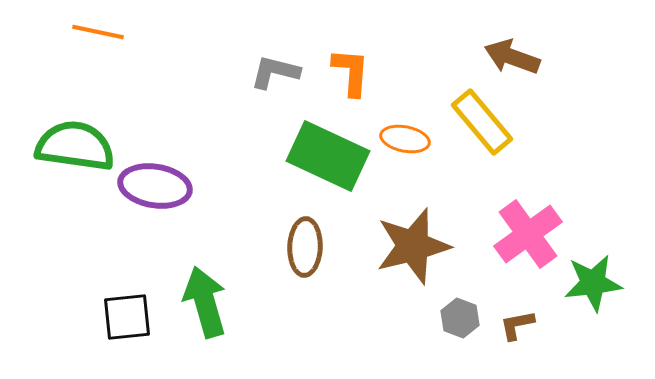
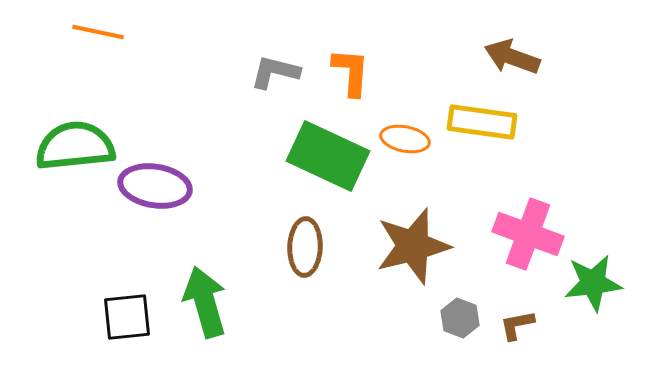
yellow rectangle: rotated 42 degrees counterclockwise
green semicircle: rotated 14 degrees counterclockwise
pink cross: rotated 34 degrees counterclockwise
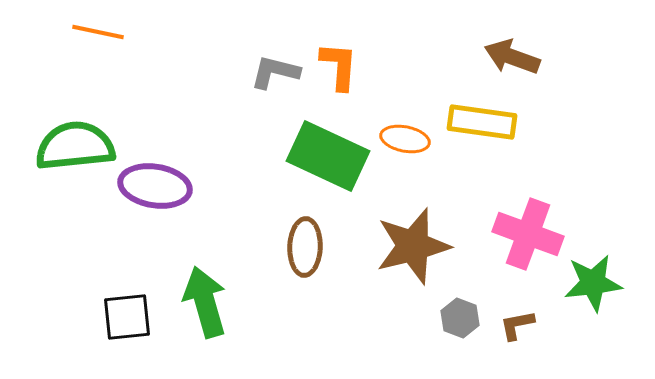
orange L-shape: moved 12 px left, 6 px up
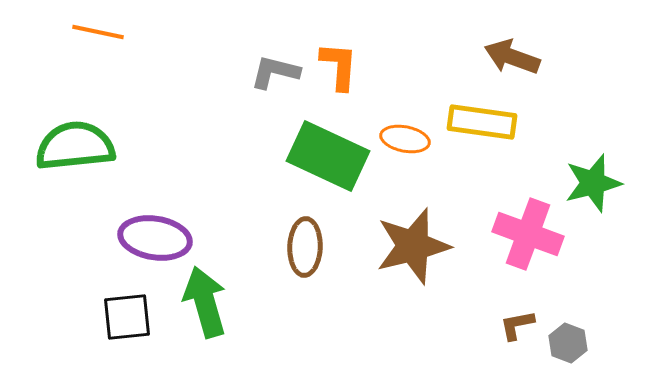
purple ellipse: moved 52 px down
green star: moved 100 px up; rotated 8 degrees counterclockwise
gray hexagon: moved 108 px right, 25 px down
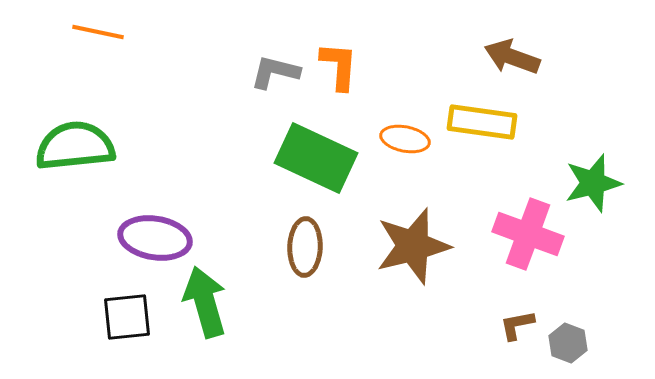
green rectangle: moved 12 px left, 2 px down
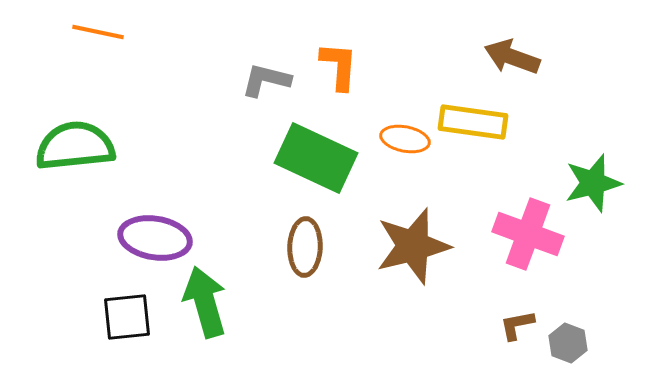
gray L-shape: moved 9 px left, 8 px down
yellow rectangle: moved 9 px left
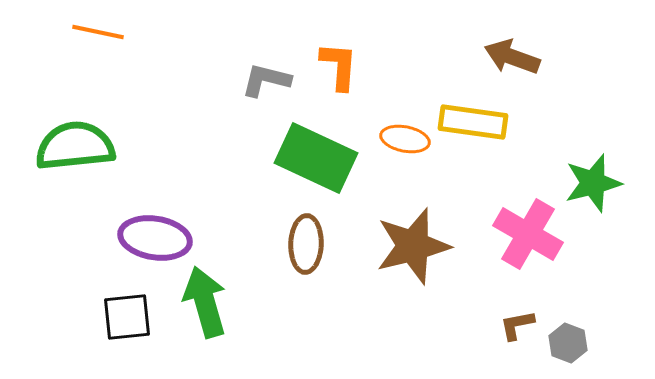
pink cross: rotated 10 degrees clockwise
brown ellipse: moved 1 px right, 3 px up
